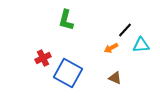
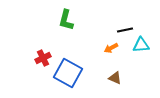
black line: rotated 35 degrees clockwise
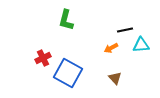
brown triangle: rotated 24 degrees clockwise
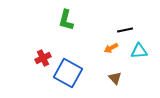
cyan triangle: moved 2 px left, 6 px down
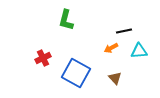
black line: moved 1 px left, 1 px down
blue square: moved 8 px right
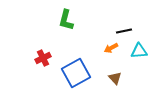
blue square: rotated 32 degrees clockwise
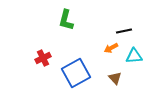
cyan triangle: moved 5 px left, 5 px down
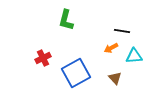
black line: moved 2 px left; rotated 21 degrees clockwise
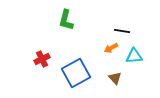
red cross: moved 1 px left, 1 px down
